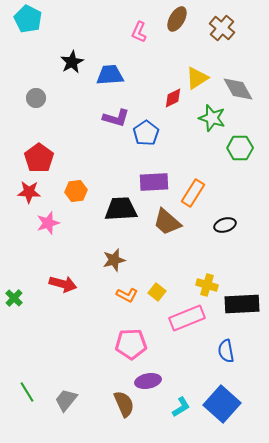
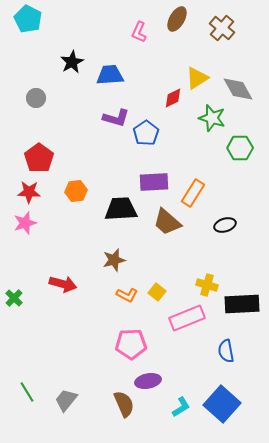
pink star: moved 23 px left
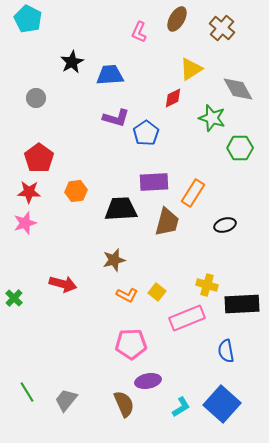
yellow triangle: moved 6 px left, 9 px up
brown trapezoid: rotated 116 degrees counterclockwise
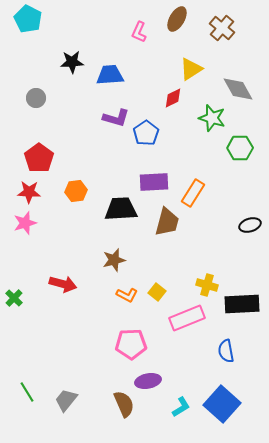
black star: rotated 25 degrees clockwise
black ellipse: moved 25 px right
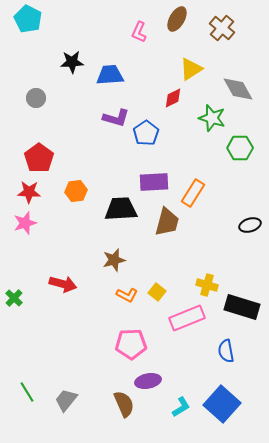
black rectangle: moved 3 px down; rotated 20 degrees clockwise
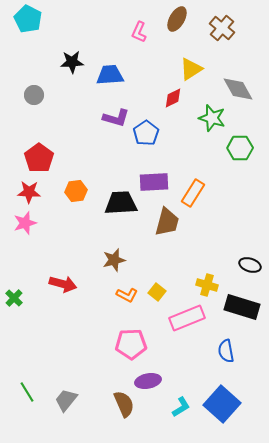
gray circle: moved 2 px left, 3 px up
black trapezoid: moved 6 px up
black ellipse: moved 40 px down; rotated 35 degrees clockwise
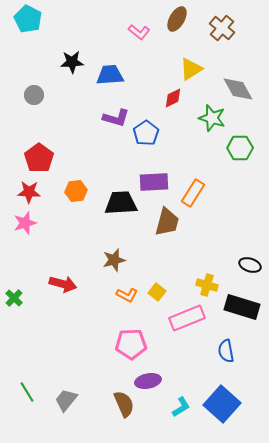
pink L-shape: rotated 75 degrees counterclockwise
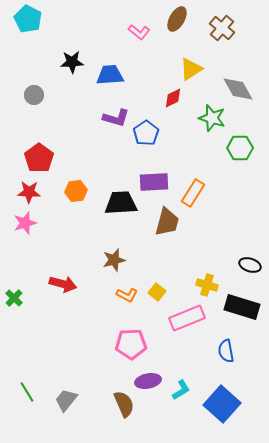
cyan L-shape: moved 17 px up
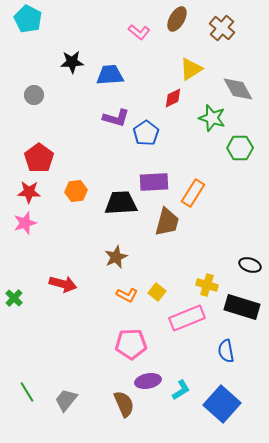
brown star: moved 2 px right, 3 px up; rotated 10 degrees counterclockwise
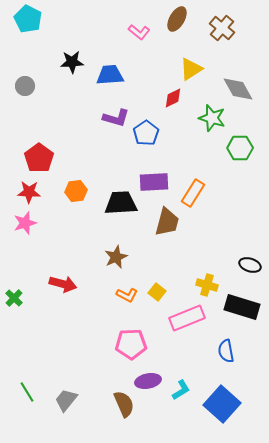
gray circle: moved 9 px left, 9 px up
